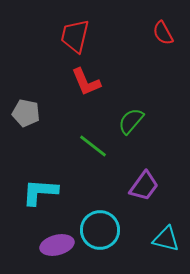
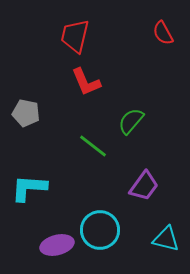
cyan L-shape: moved 11 px left, 4 px up
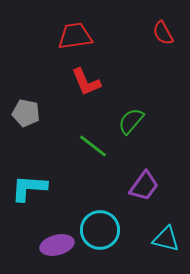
red trapezoid: rotated 69 degrees clockwise
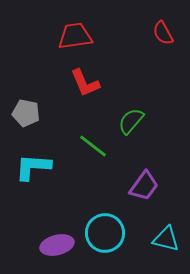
red L-shape: moved 1 px left, 1 px down
cyan L-shape: moved 4 px right, 21 px up
cyan circle: moved 5 px right, 3 px down
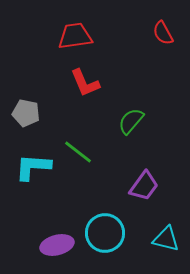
green line: moved 15 px left, 6 px down
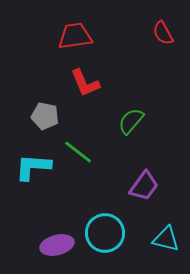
gray pentagon: moved 19 px right, 3 px down
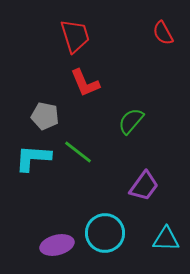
red trapezoid: rotated 81 degrees clockwise
cyan L-shape: moved 9 px up
cyan triangle: rotated 12 degrees counterclockwise
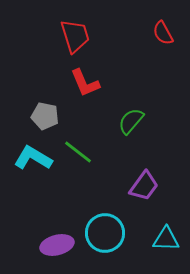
cyan L-shape: rotated 27 degrees clockwise
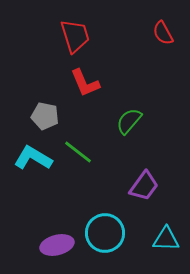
green semicircle: moved 2 px left
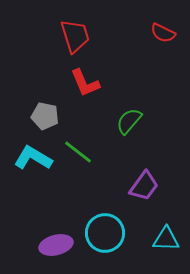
red semicircle: rotated 35 degrees counterclockwise
purple ellipse: moved 1 px left
